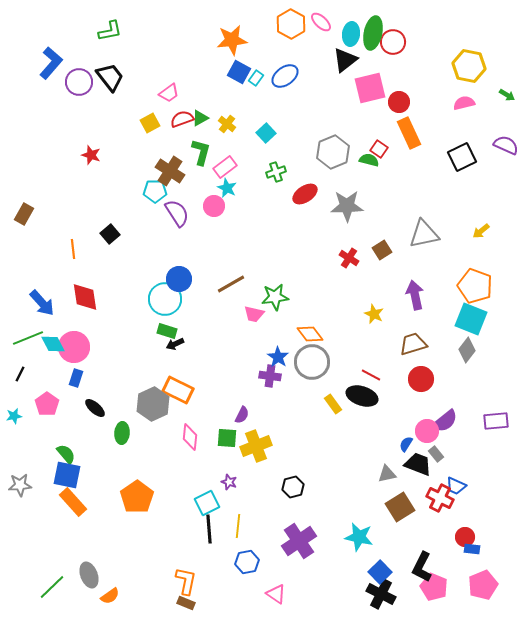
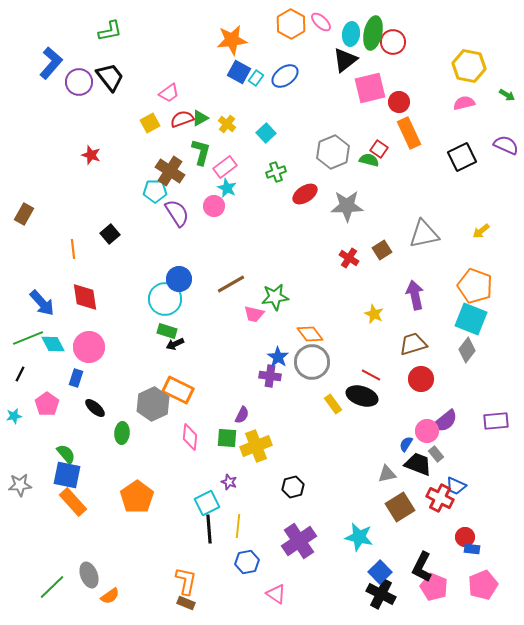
pink circle at (74, 347): moved 15 px right
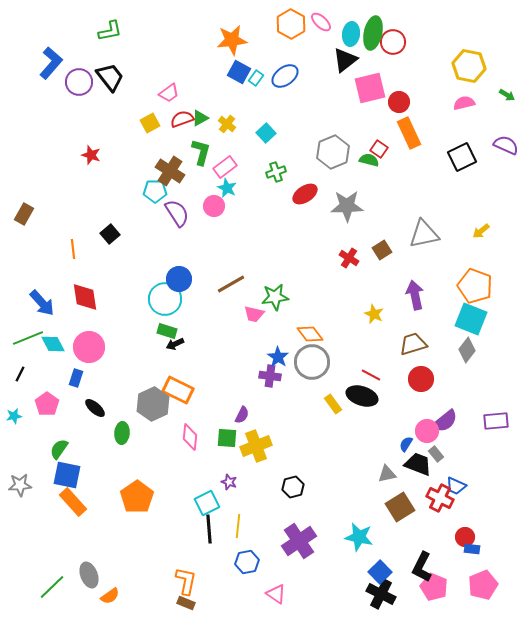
green semicircle at (66, 454): moved 7 px left, 5 px up; rotated 105 degrees counterclockwise
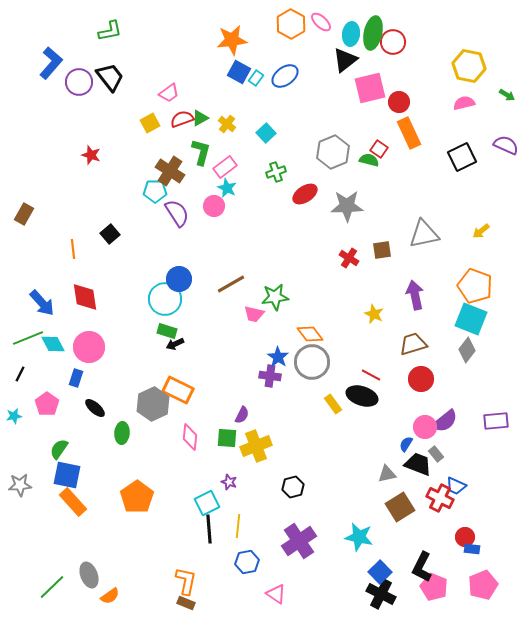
brown square at (382, 250): rotated 24 degrees clockwise
pink circle at (427, 431): moved 2 px left, 4 px up
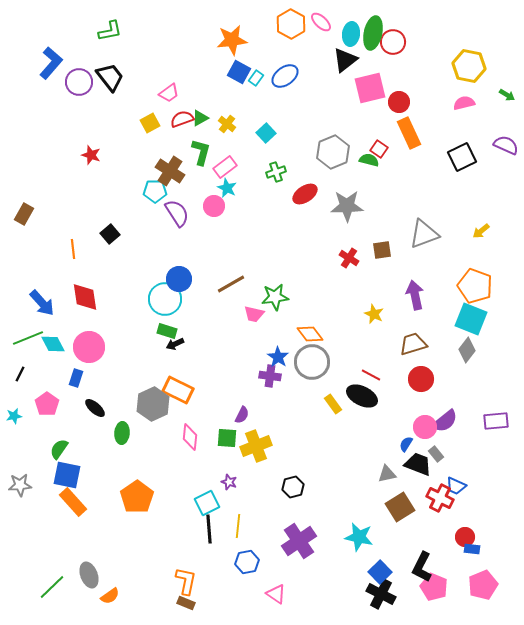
gray triangle at (424, 234): rotated 8 degrees counterclockwise
black ellipse at (362, 396): rotated 8 degrees clockwise
